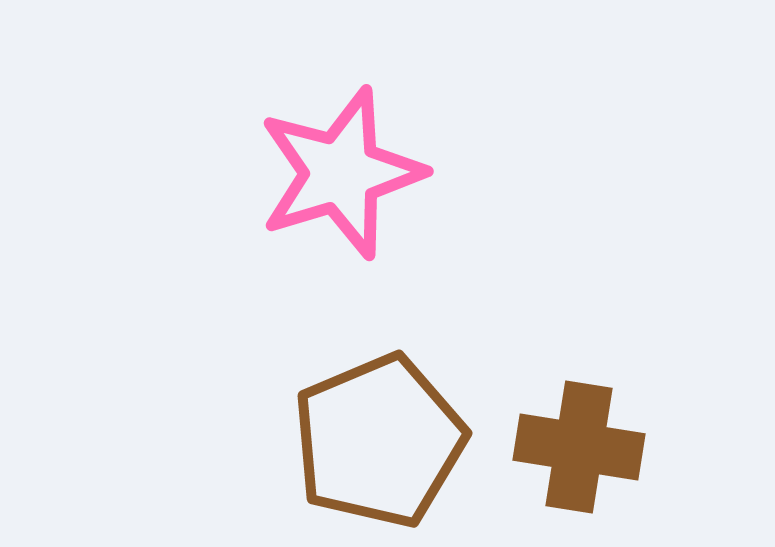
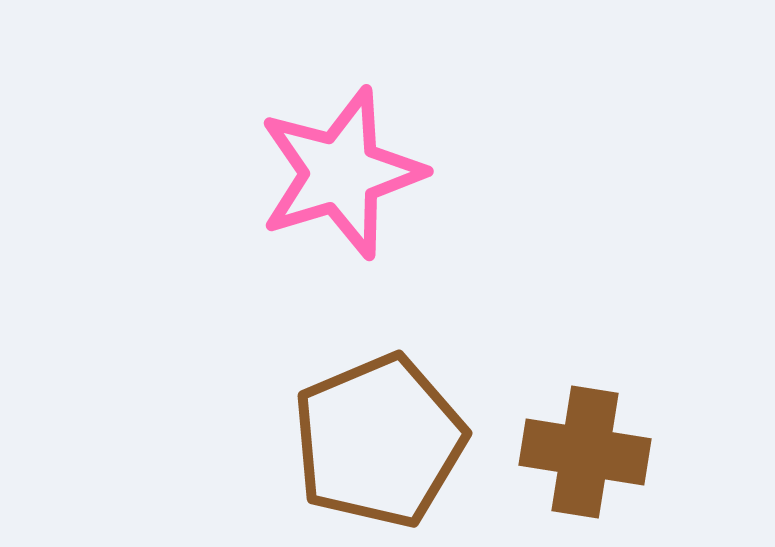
brown cross: moved 6 px right, 5 px down
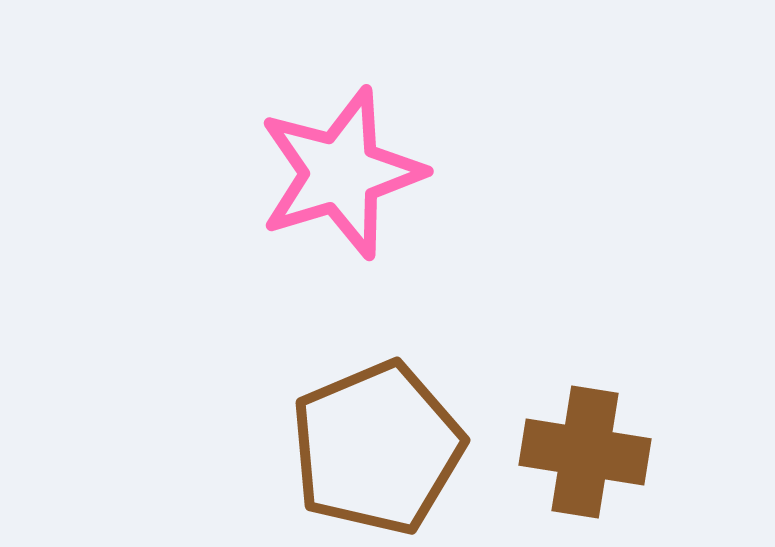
brown pentagon: moved 2 px left, 7 px down
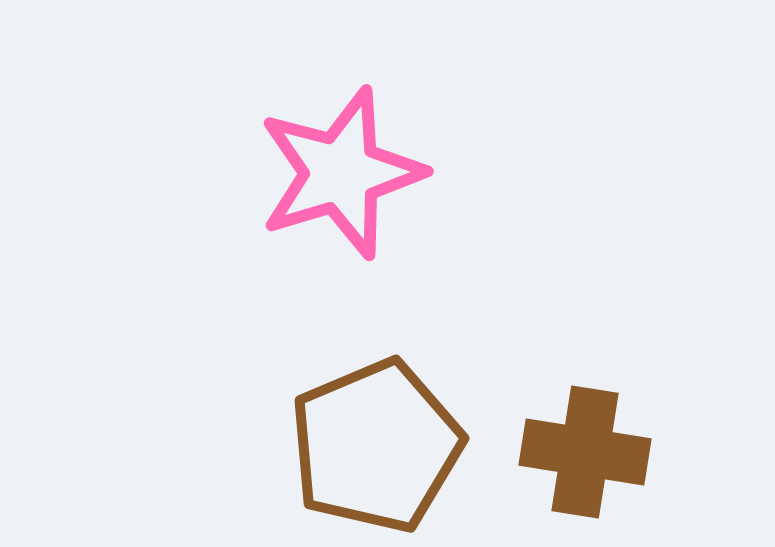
brown pentagon: moved 1 px left, 2 px up
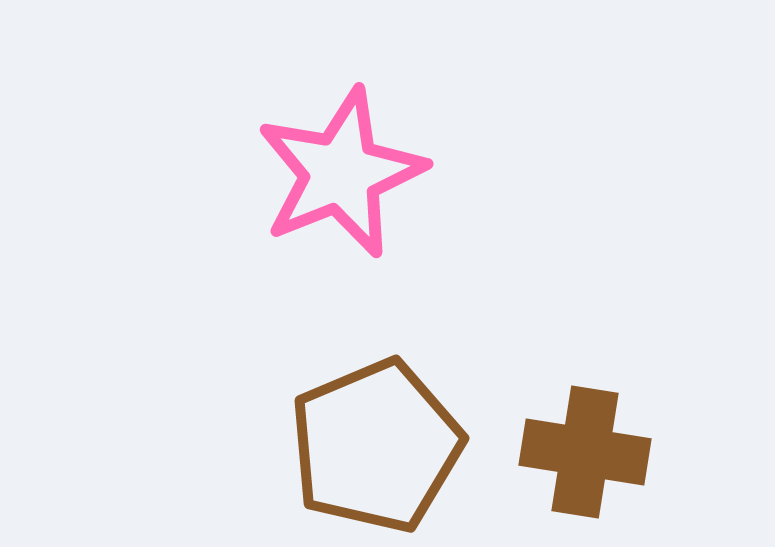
pink star: rotated 5 degrees counterclockwise
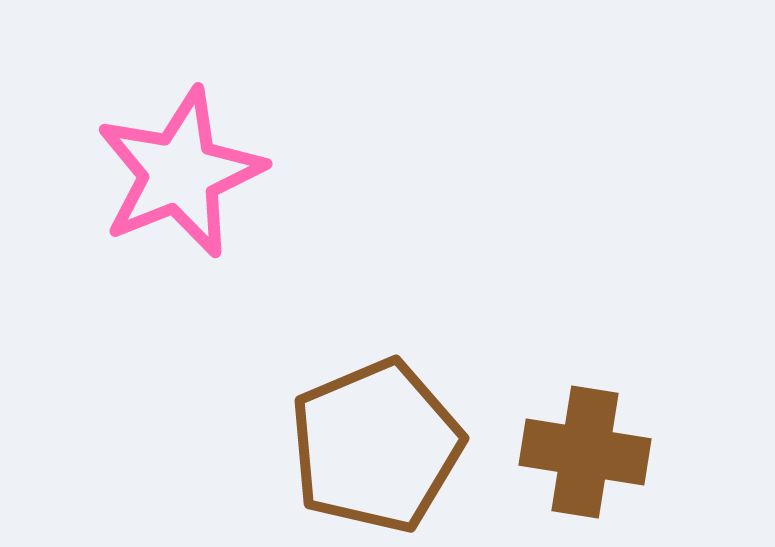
pink star: moved 161 px left
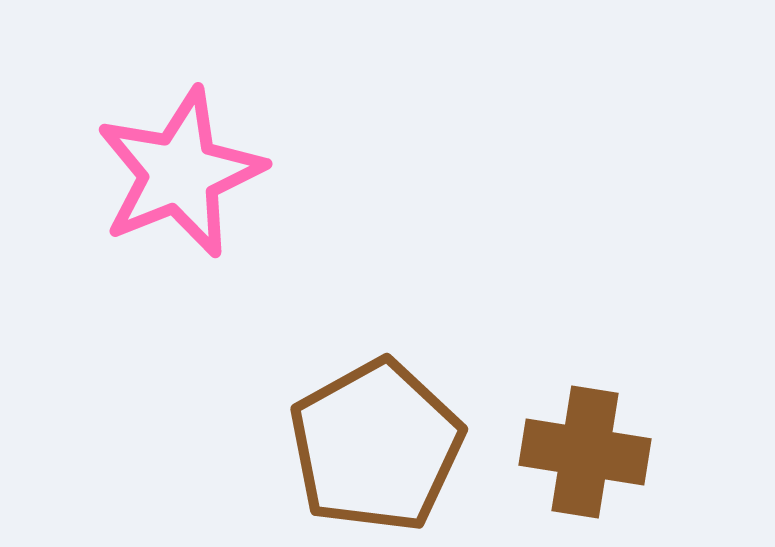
brown pentagon: rotated 6 degrees counterclockwise
